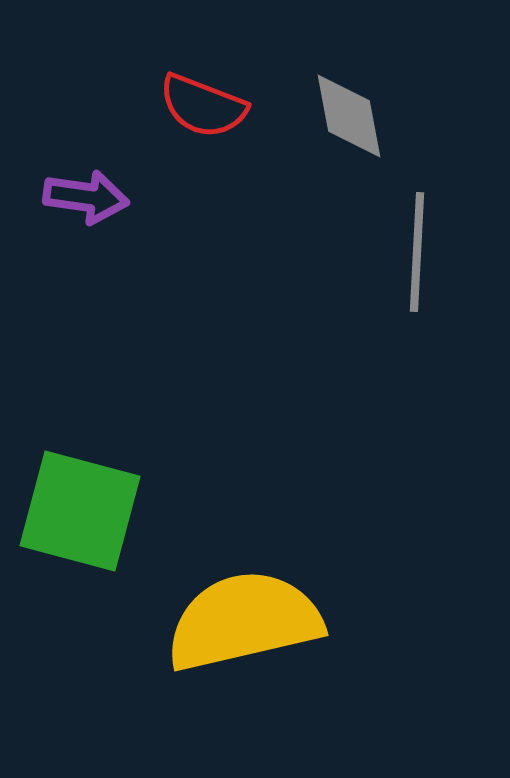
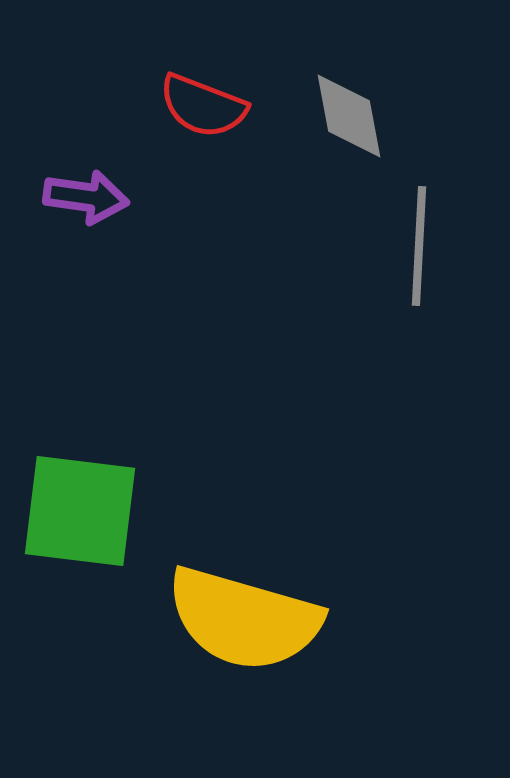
gray line: moved 2 px right, 6 px up
green square: rotated 8 degrees counterclockwise
yellow semicircle: moved 2 px up; rotated 151 degrees counterclockwise
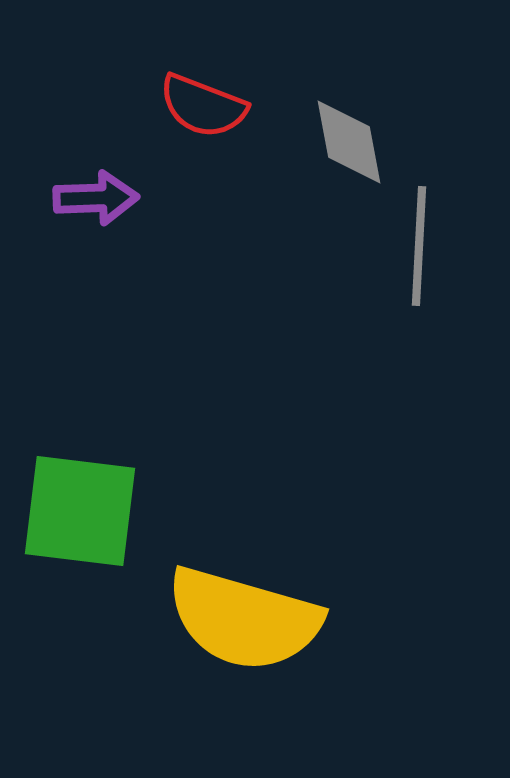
gray diamond: moved 26 px down
purple arrow: moved 10 px right, 1 px down; rotated 10 degrees counterclockwise
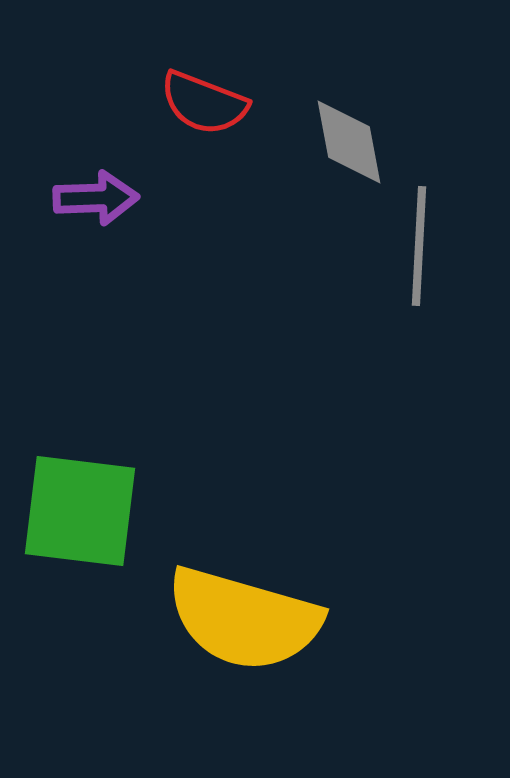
red semicircle: moved 1 px right, 3 px up
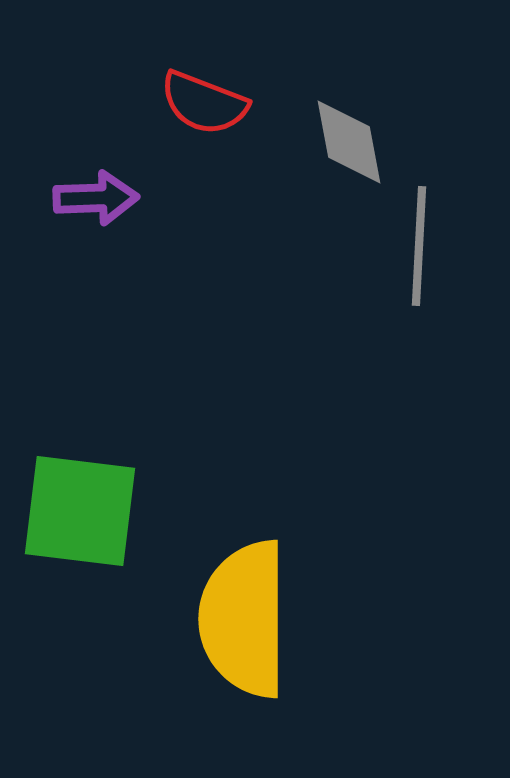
yellow semicircle: rotated 74 degrees clockwise
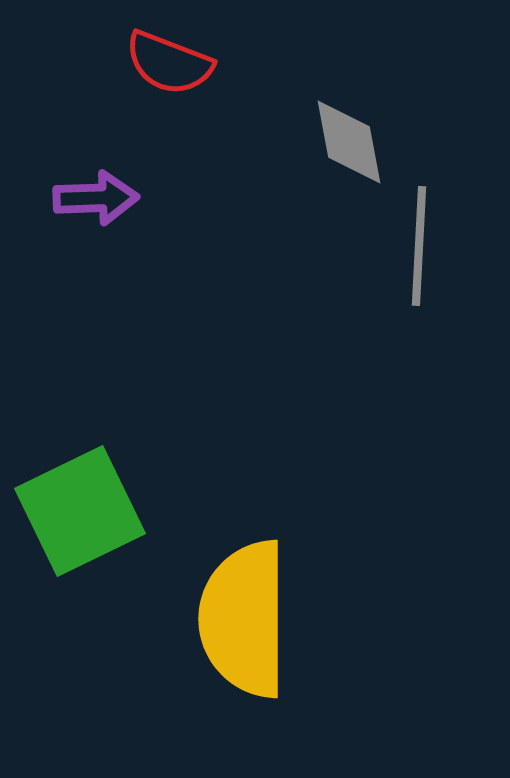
red semicircle: moved 35 px left, 40 px up
green square: rotated 33 degrees counterclockwise
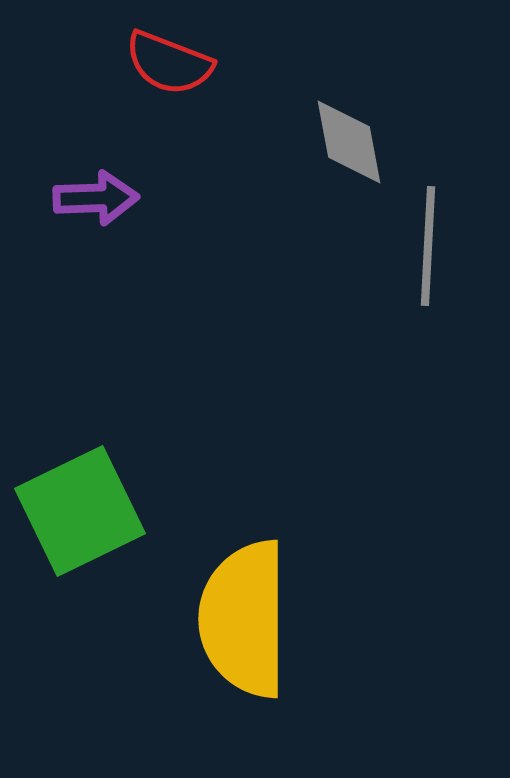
gray line: moved 9 px right
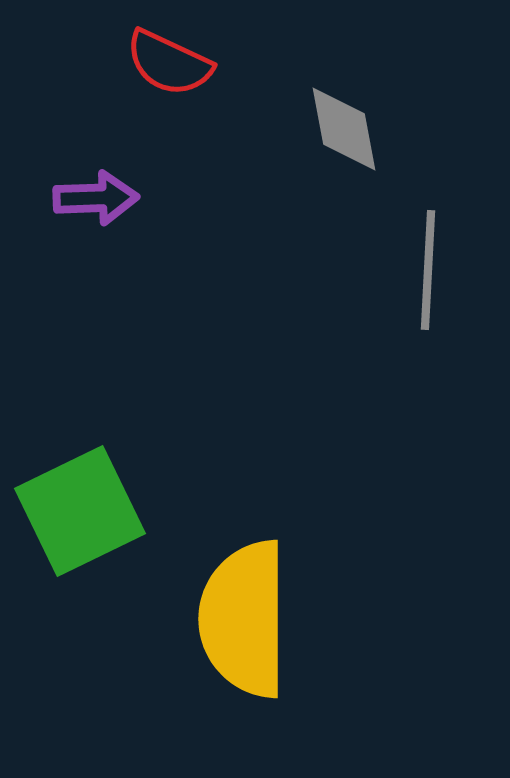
red semicircle: rotated 4 degrees clockwise
gray diamond: moved 5 px left, 13 px up
gray line: moved 24 px down
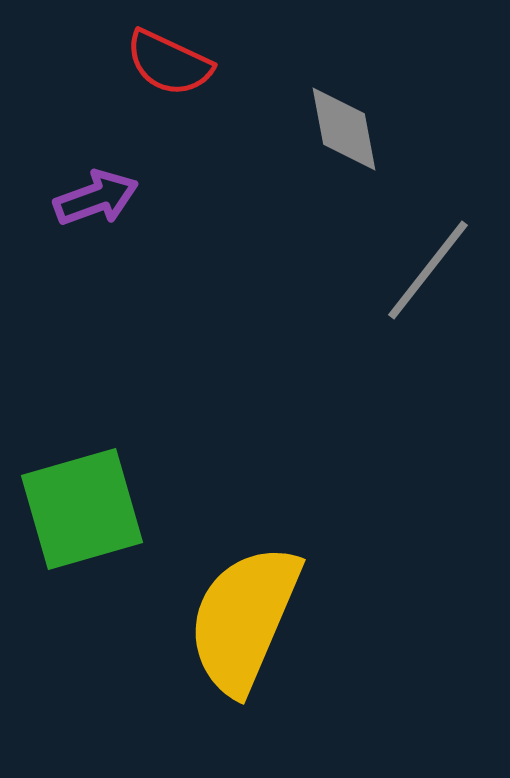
purple arrow: rotated 18 degrees counterclockwise
gray line: rotated 35 degrees clockwise
green square: moved 2 px right, 2 px up; rotated 10 degrees clockwise
yellow semicircle: rotated 23 degrees clockwise
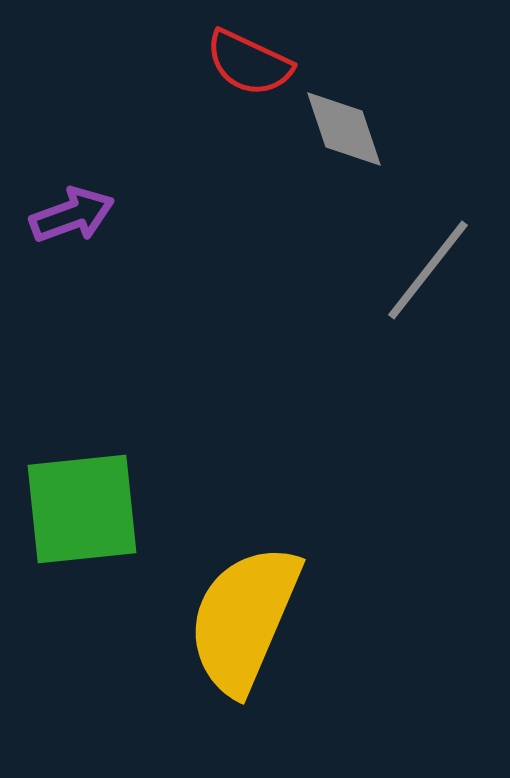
red semicircle: moved 80 px right
gray diamond: rotated 8 degrees counterclockwise
purple arrow: moved 24 px left, 17 px down
green square: rotated 10 degrees clockwise
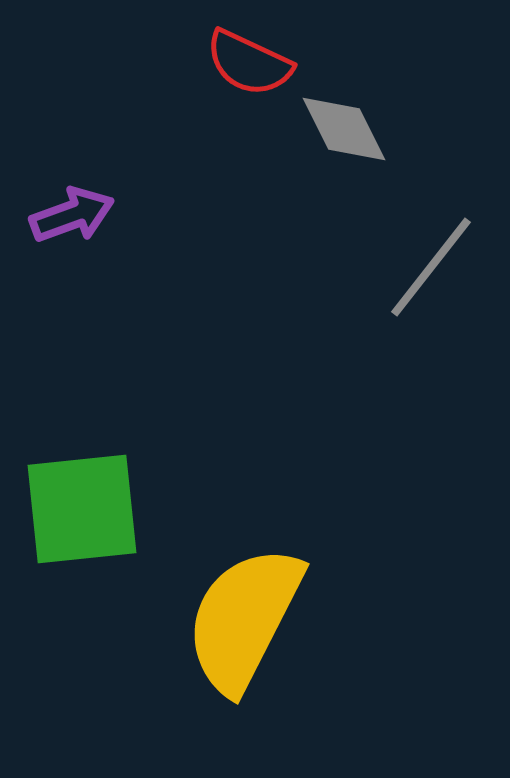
gray diamond: rotated 8 degrees counterclockwise
gray line: moved 3 px right, 3 px up
yellow semicircle: rotated 4 degrees clockwise
